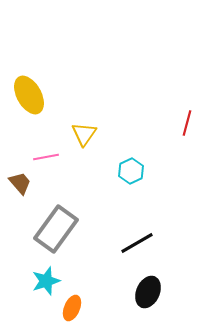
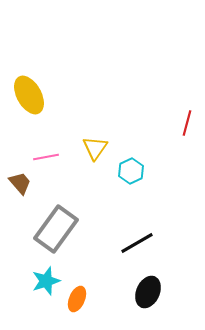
yellow triangle: moved 11 px right, 14 px down
orange ellipse: moved 5 px right, 9 px up
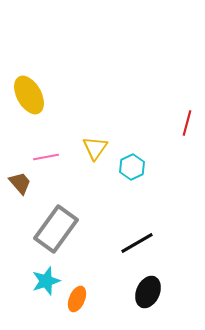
cyan hexagon: moved 1 px right, 4 px up
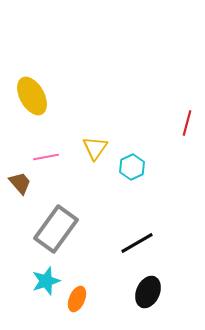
yellow ellipse: moved 3 px right, 1 px down
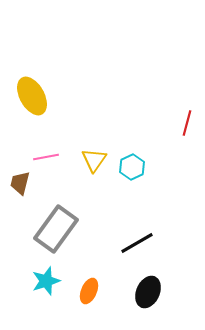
yellow triangle: moved 1 px left, 12 px down
brown trapezoid: rotated 125 degrees counterclockwise
orange ellipse: moved 12 px right, 8 px up
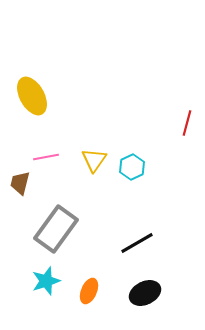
black ellipse: moved 3 px left, 1 px down; rotated 40 degrees clockwise
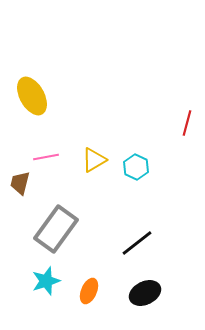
yellow triangle: rotated 24 degrees clockwise
cyan hexagon: moved 4 px right; rotated 10 degrees counterclockwise
black line: rotated 8 degrees counterclockwise
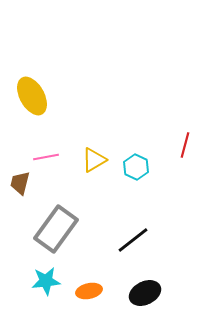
red line: moved 2 px left, 22 px down
black line: moved 4 px left, 3 px up
cyan star: rotated 12 degrees clockwise
orange ellipse: rotated 55 degrees clockwise
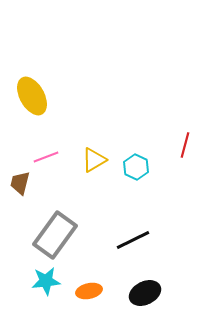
pink line: rotated 10 degrees counterclockwise
gray rectangle: moved 1 px left, 6 px down
black line: rotated 12 degrees clockwise
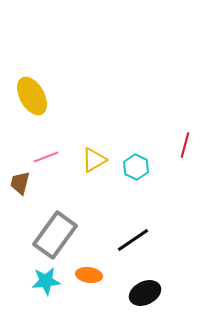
black line: rotated 8 degrees counterclockwise
orange ellipse: moved 16 px up; rotated 20 degrees clockwise
